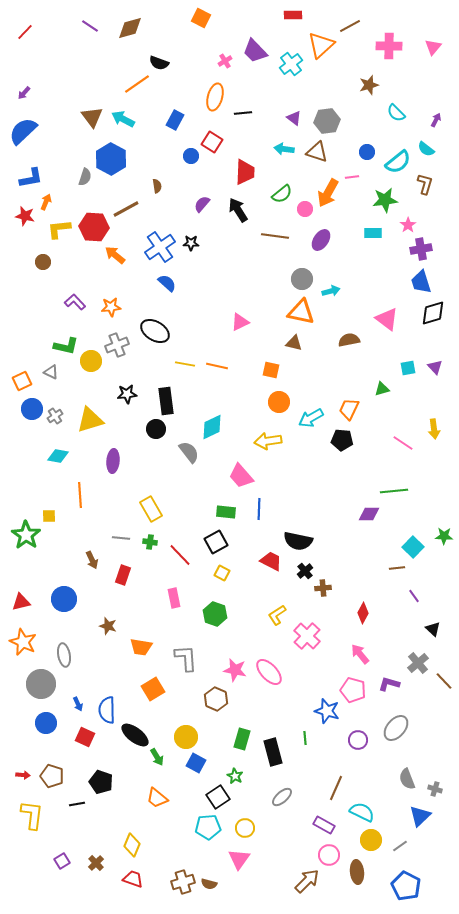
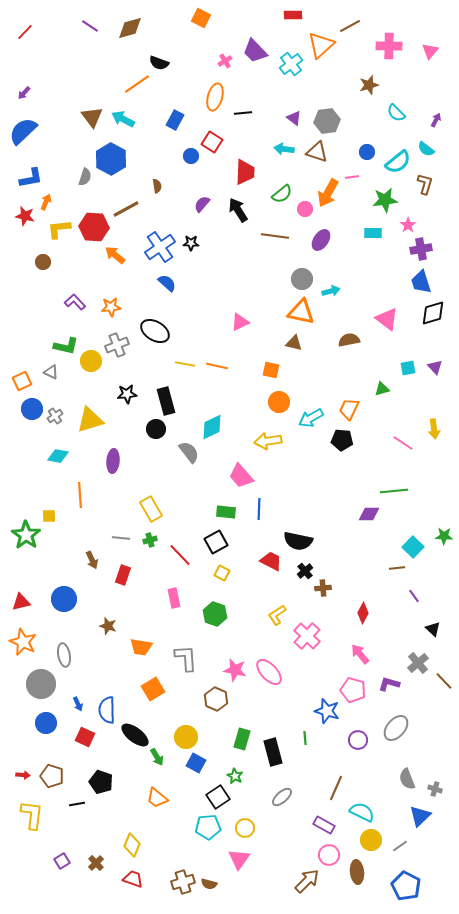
pink triangle at (433, 47): moved 3 px left, 4 px down
black rectangle at (166, 401): rotated 8 degrees counterclockwise
green cross at (150, 542): moved 2 px up; rotated 24 degrees counterclockwise
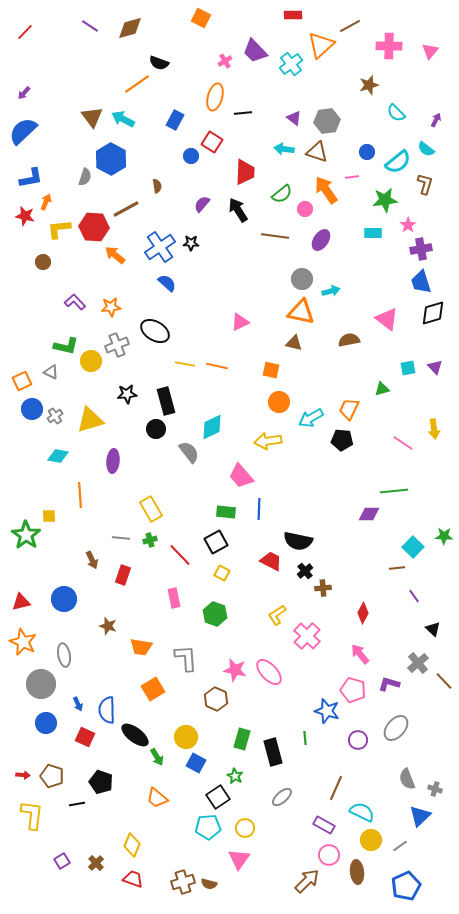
orange arrow at (328, 193): moved 2 px left, 3 px up; rotated 116 degrees clockwise
blue pentagon at (406, 886): rotated 20 degrees clockwise
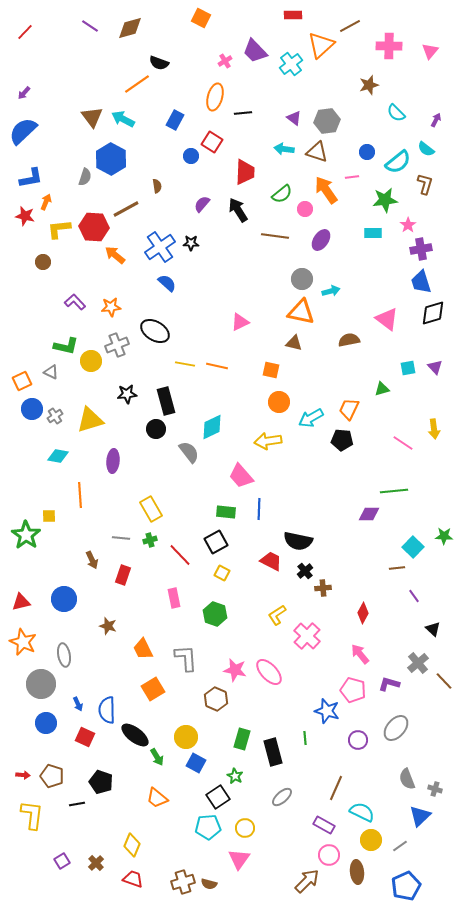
orange trapezoid at (141, 647): moved 2 px right, 2 px down; rotated 55 degrees clockwise
